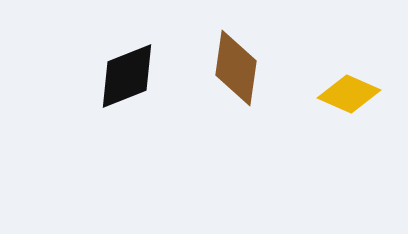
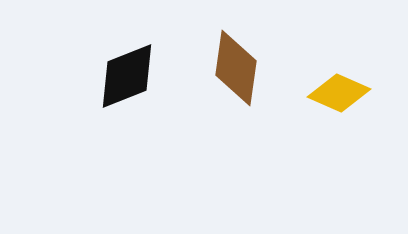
yellow diamond: moved 10 px left, 1 px up
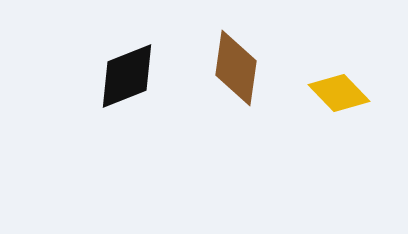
yellow diamond: rotated 22 degrees clockwise
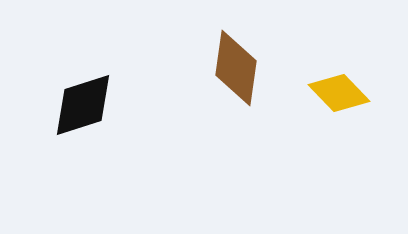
black diamond: moved 44 px left, 29 px down; rotated 4 degrees clockwise
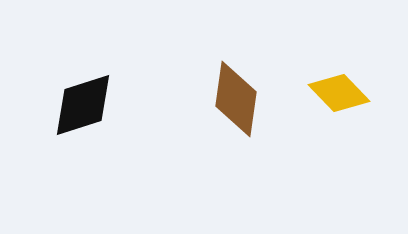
brown diamond: moved 31 px down
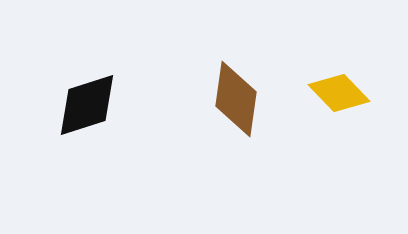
black diamond: moved 4 px right
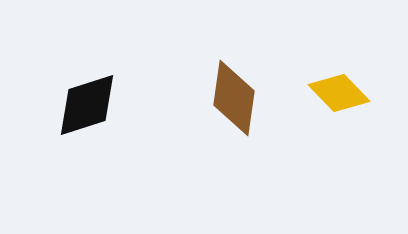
brown diamond: moved 2 px left, 1 px up
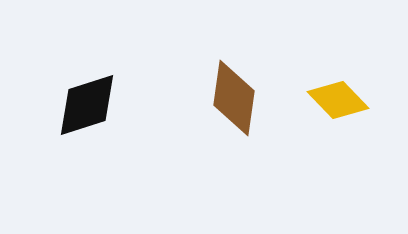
yellow diamond: moved 1 px left, 7 px down
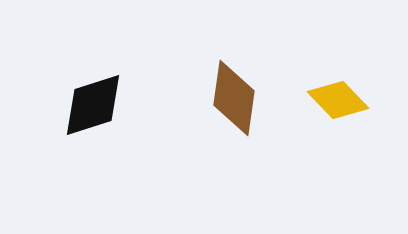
black diamond: moved 6 px right
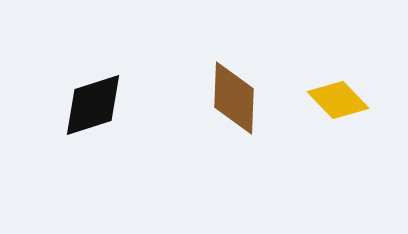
brown diamond: rotated 6 degrees counterclockwise
